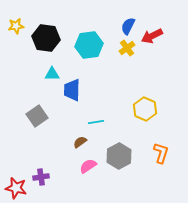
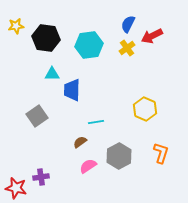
blue semicircle: moved 2 px up
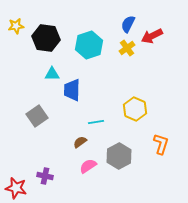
cyan hexagon: rotated 12 degrees counterclockwise
yellow hexagon: moved 10 px left
orange L-shape: moved 9 px up
purple cross: moved 4 px right, 1 px up; rotated 21 degrees clockwise
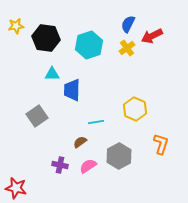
purple cross: moved 15 px right, 11 px up
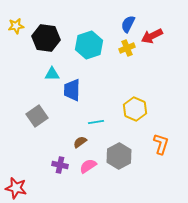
yellow cross: rotated 14 degrees clockwise
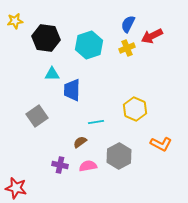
yellow star: moved 1 px left, 5 px up
orange L-shape: rotated 100 degrees clockwise
pink semicircle: rotated 24 degrees clockwise
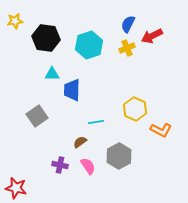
orange L-shape: moved 14 px up
pink semicircle: rotated 66 degrees clockwise
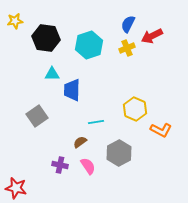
gray hexagon: moved 3 px up
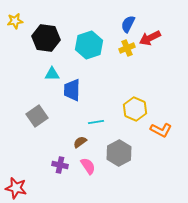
red arrow: moved 2 px left, 2 px down
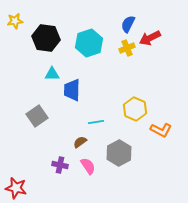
cyan hexagon: moved 2 px up
